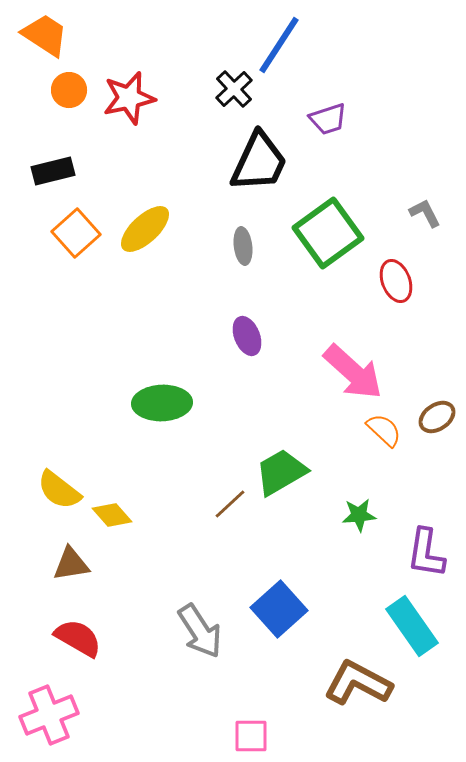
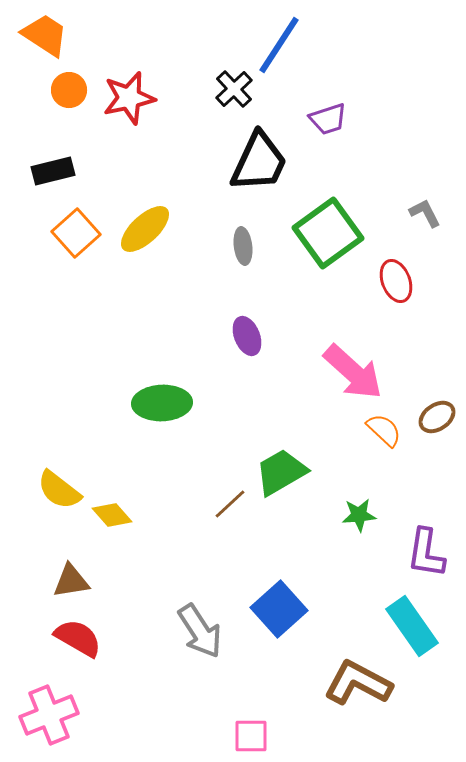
brown triangle: moved 17 px down
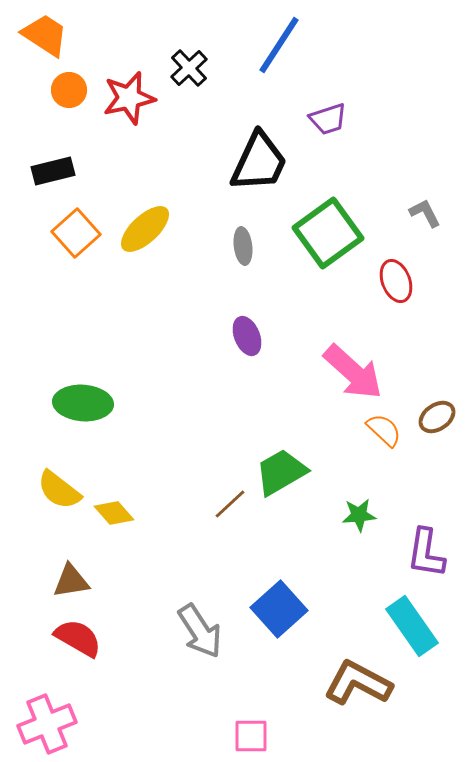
black cross: moved 45 px left, 21 px up
green ellipse: moved 79 px left; rotated 6 degrees clockwise
yellow diamond: moved 2 px right, 2 px up
pink cross: moved 2 px left, 9 px down
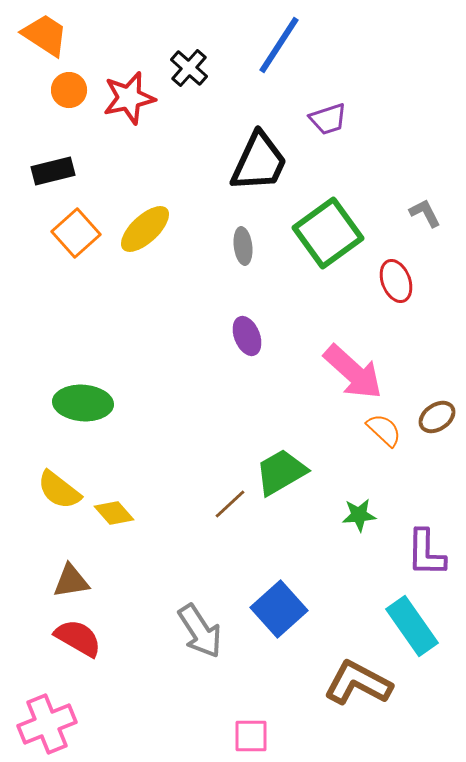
black cross: rotated 6 degrees counterclockwise
purple L-shape: rotated 8 degrees counterclockwise
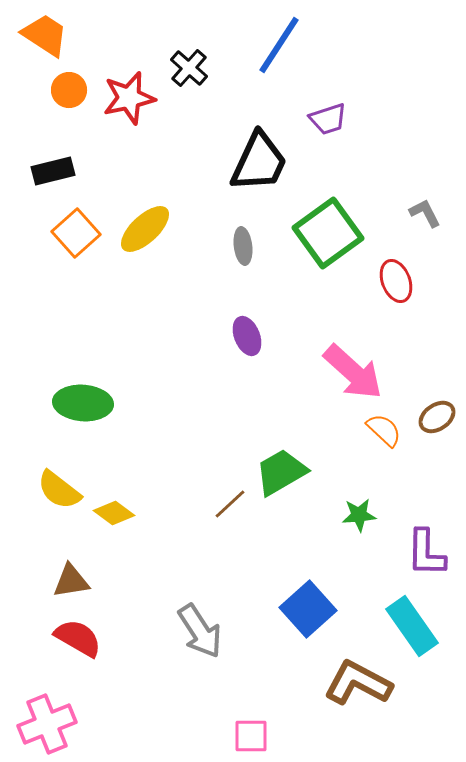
yellow diamond: rotated 12 degrees counterclockwise
blue square: moved 29 px right
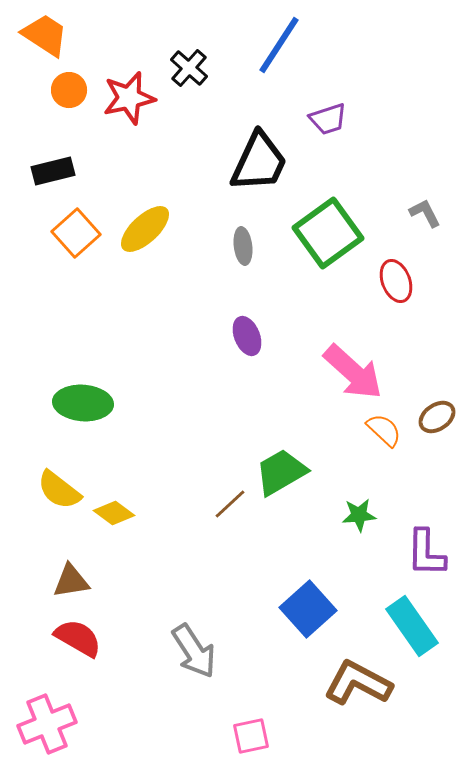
gray arrow: moved 6 px left, 20 px down
pink square: rotated 12 degrees counterclockwise
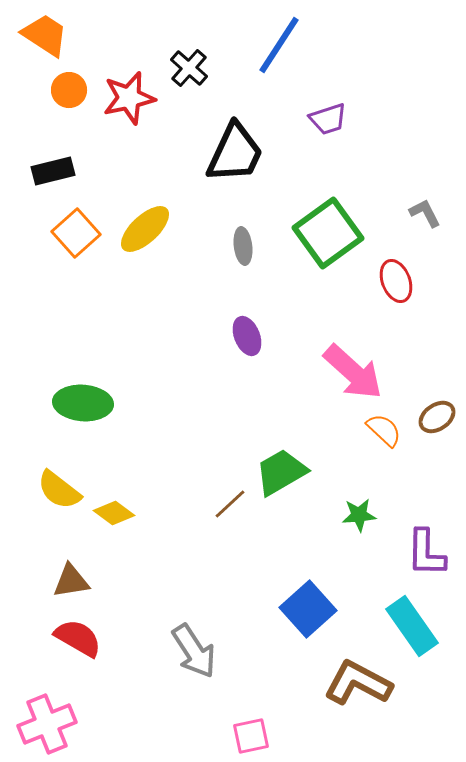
black trapezoid: moved 24 px left, 9 px up
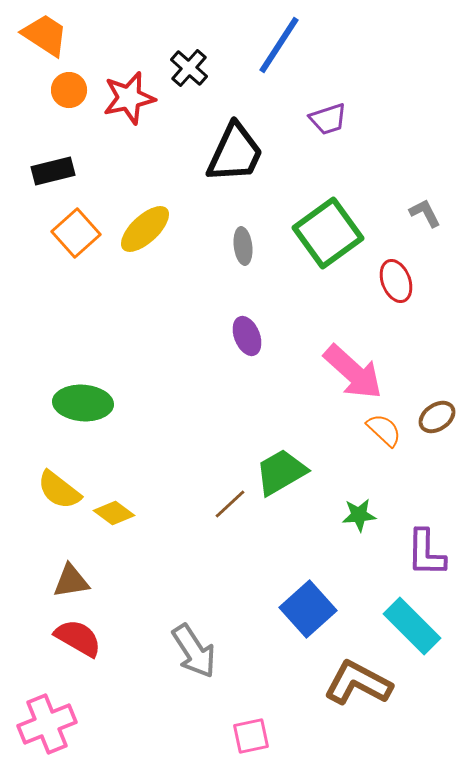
cyan rectangle: rotated 10 degrees counterclockwise
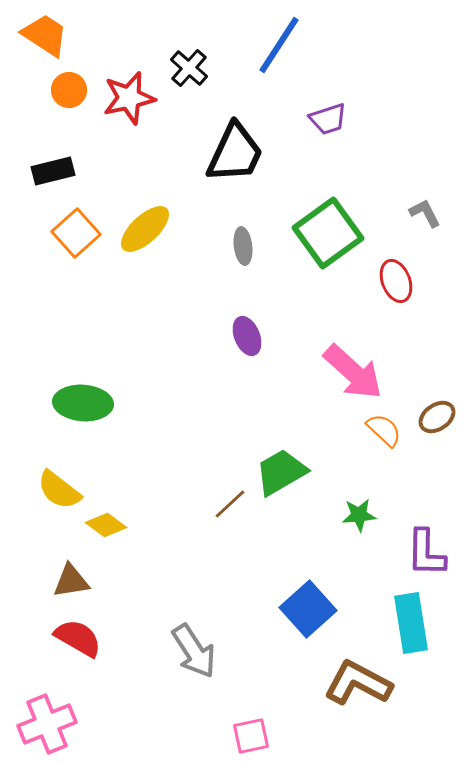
yellow diamond: moved 8 px left, 12 px down
cyan rectangle: moved 1 px left, 3 px up; rotated 36 degrees clockwise
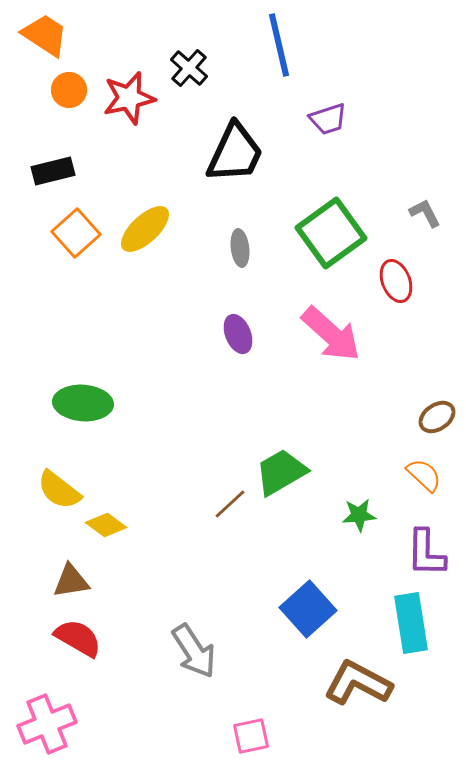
blue line: rotated 46 degrees counterclockwise
green square: moved 3 px right
gray ellipse: moved 3 px left, 2 px down
purple ellipse: moved 9 px left, 2 px up
pink arrow: moved 22 px left, 38 px up
orange semicircle: moved 40 px right, 45 px down
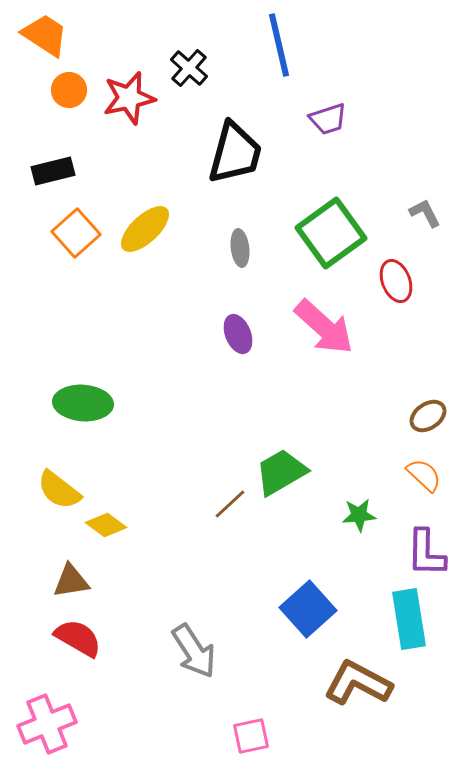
black trapezoid: rotated 10 degrees counterclockwise
pink arrow: moved 7 px left, 7 px up
brown ellipse: moved 9 px left, 1 px up
cyan rectangle: moved 2 px left, 4 px up
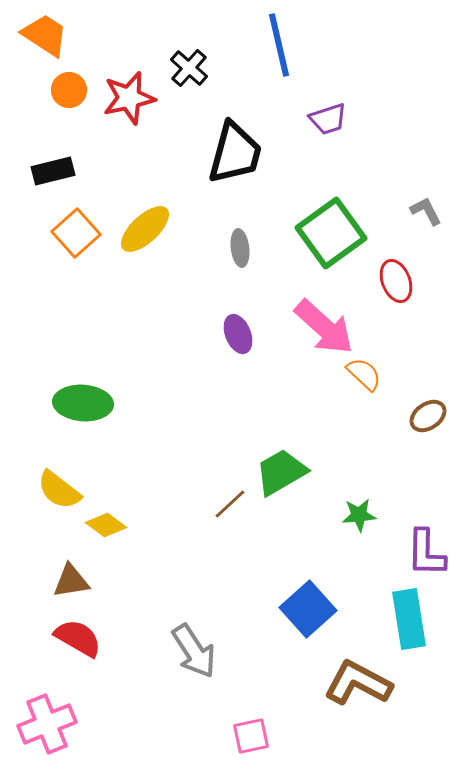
gray L-shape: moved 1 px right, 2 px up
orange semicircle: moved 60 px left, 101 px up
